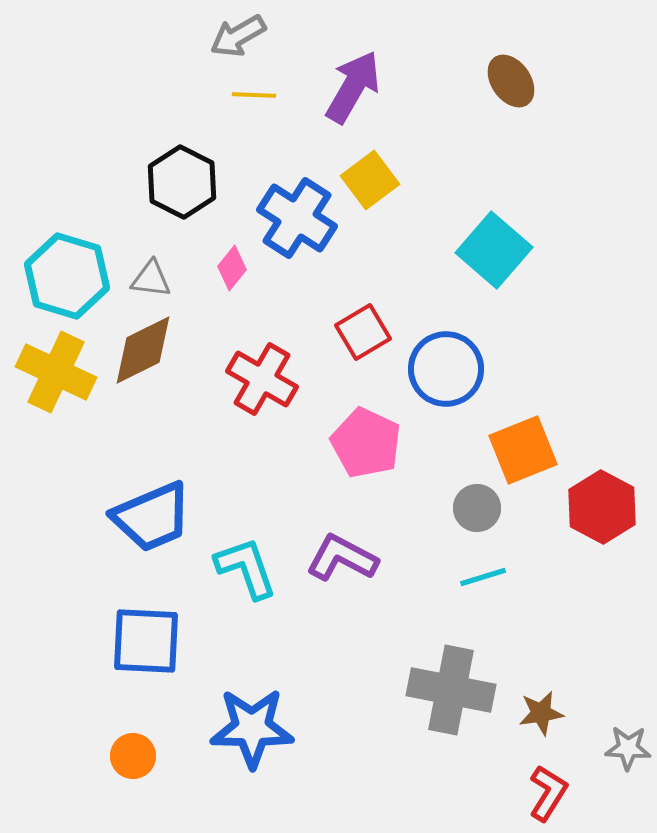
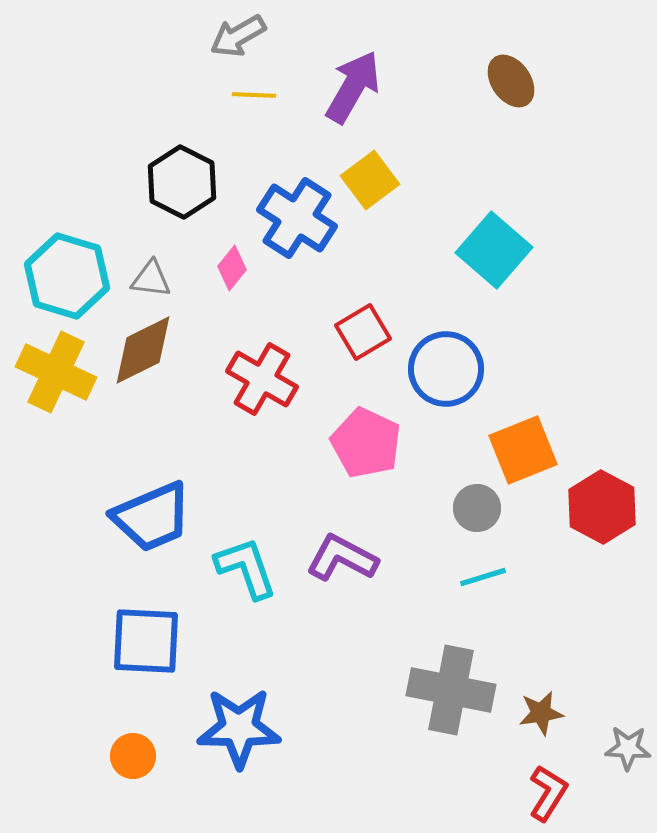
blue star: moved 13 px left
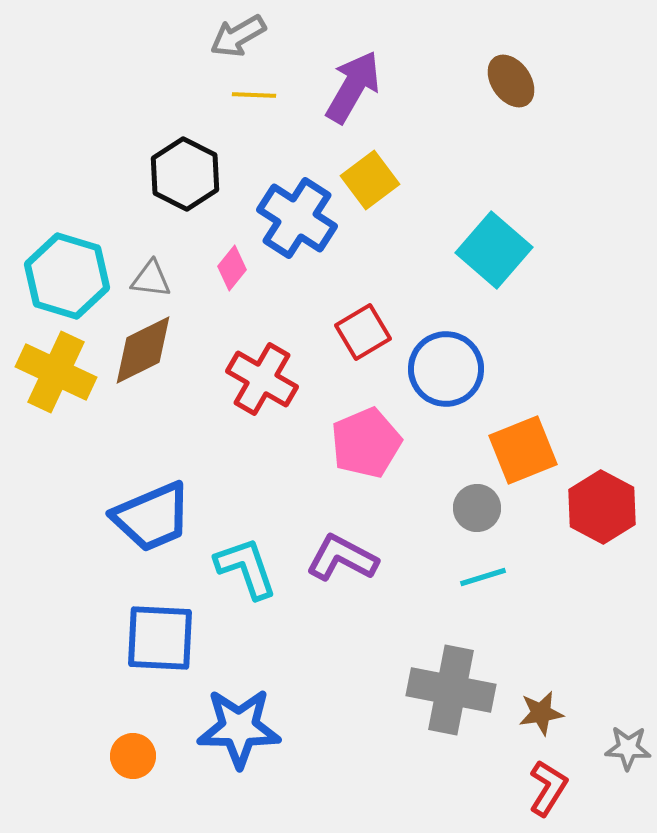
black hexagon: moved 3 px right, 8 px up
pink pentagon: rotated 24 degrees clockwise
blue square: moved 14 px right, 3 px up
red L-shape: moved 5 px up
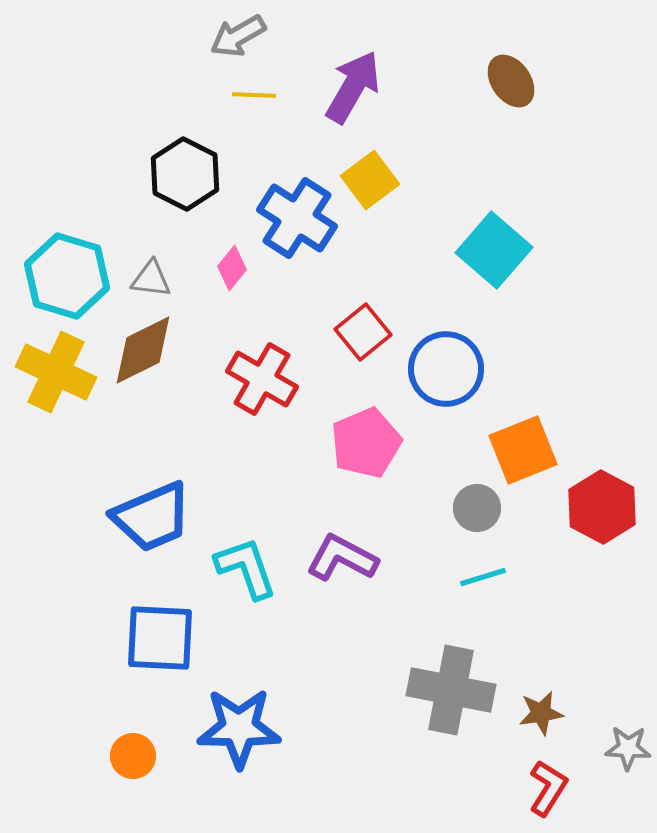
red square: rotated 8 degrees counterclockwise
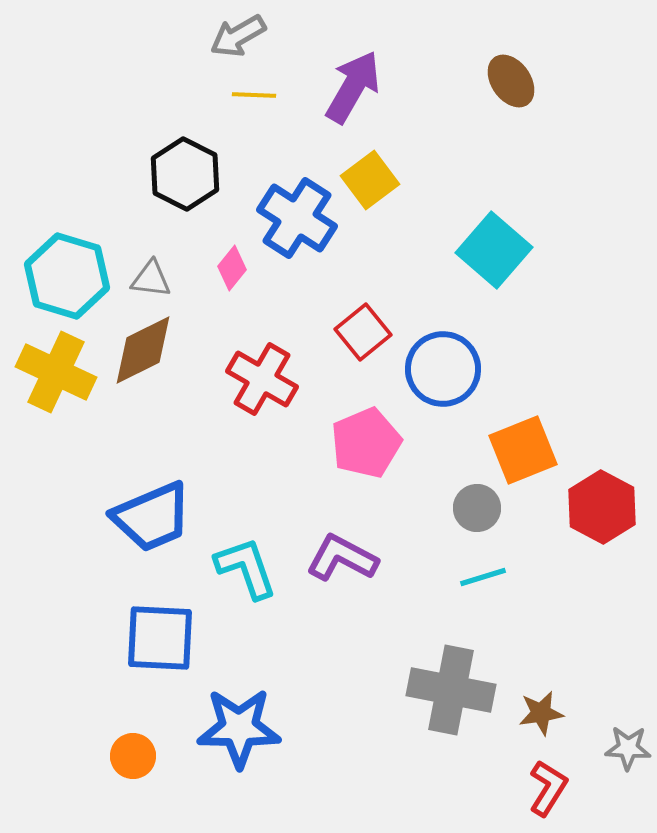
blue circle: moved 3 px left
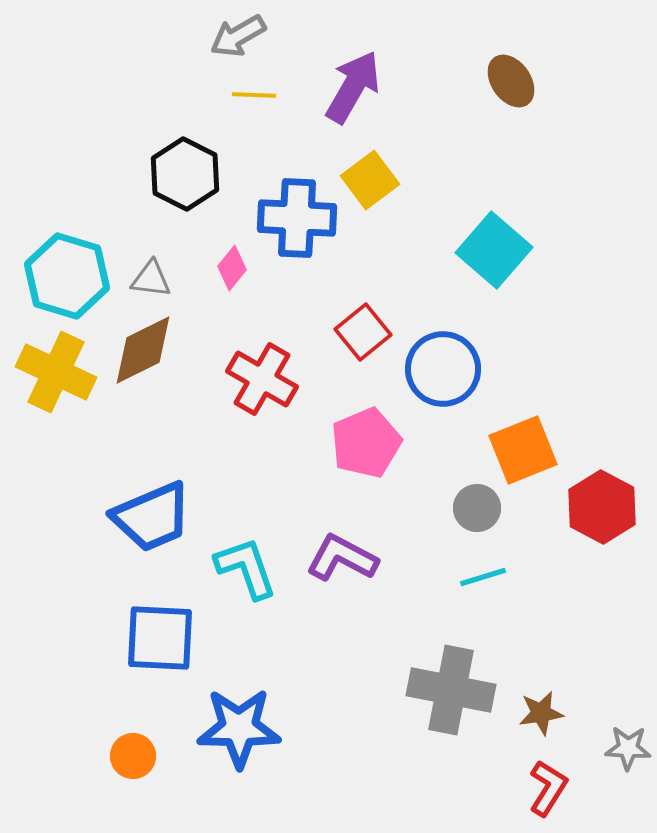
blue cross: rotated 30 degrees counterclockwise
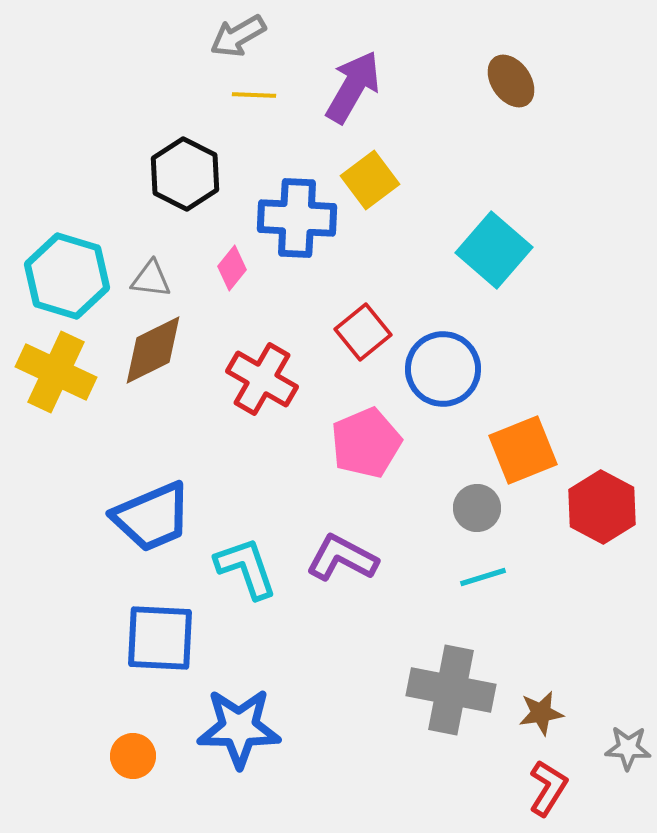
brown diamond: moved 10 px right
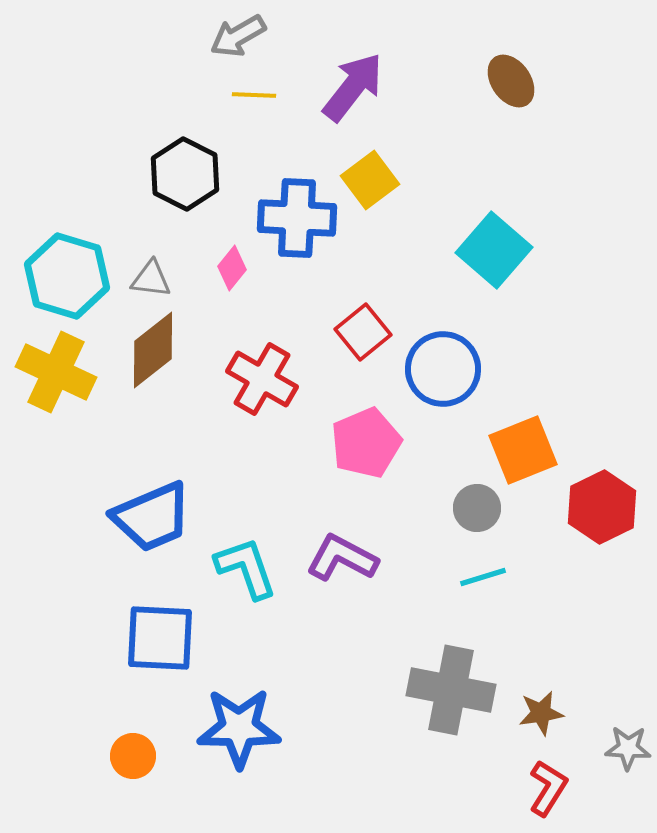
purple arrow: rotated 8 degrees clockwise
brown diamond: rotated 12 degrees counterclockwise
red hexagon: rotated 6 degrees clockwise
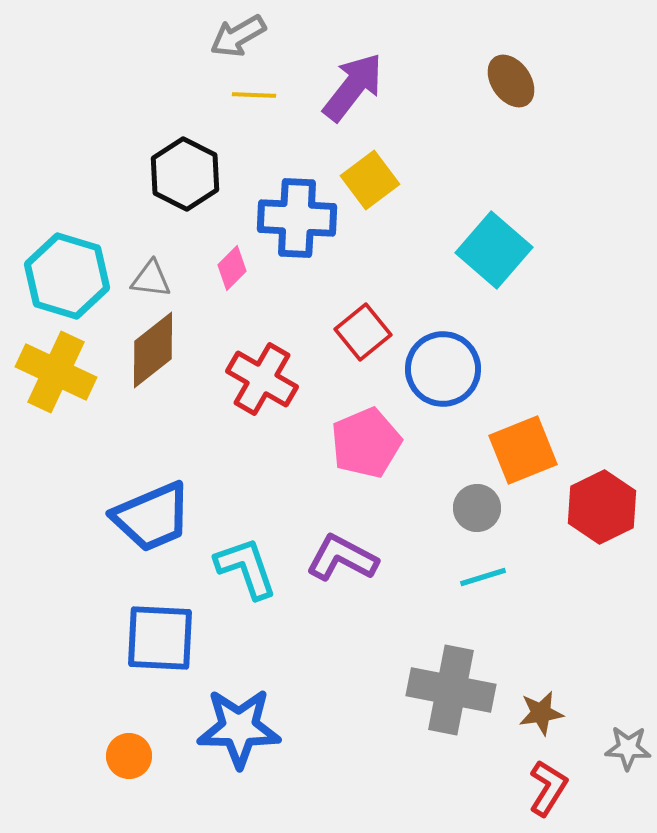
pink diamond: rotated 6 degrees clockwise
orange circle: moved 4 px left
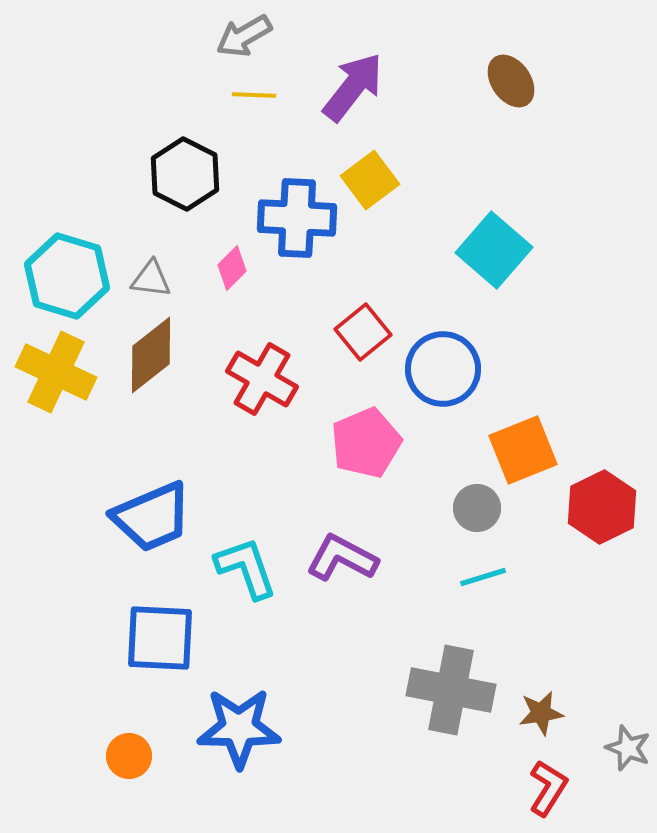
gray arrow: moved 6 px right
brown diamond: moved 2 px left, 5 px down
gray star: rotated 18 degrees clockwise
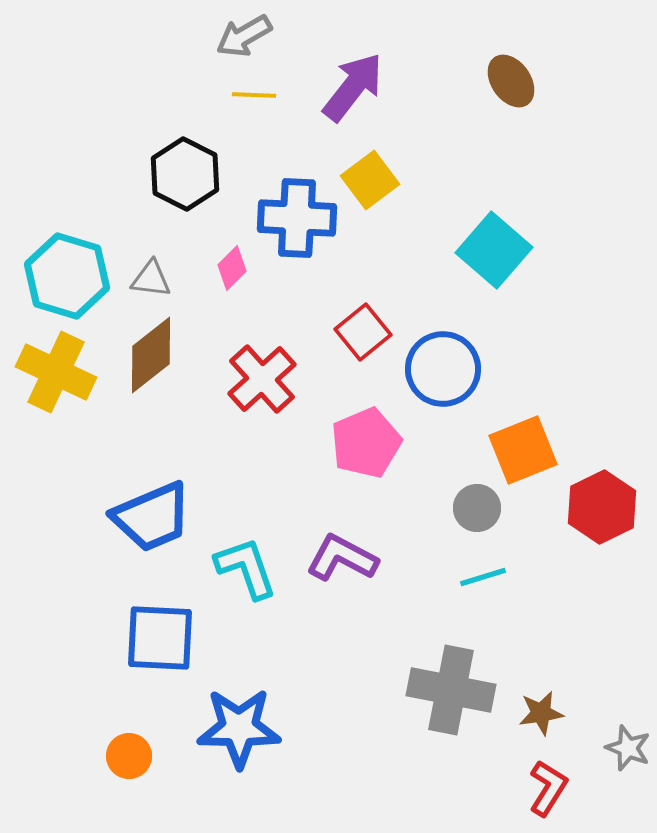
red cross: rotated 18 degrees clockwise
